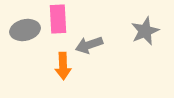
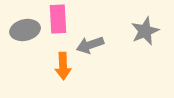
gray arrow: moved 1 px right
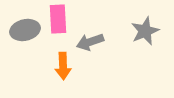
gray arrow: moved 3 px up
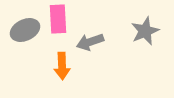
gray ellipse: rotated 12 degrees counterclockwise
orange arrow: moved 1 px left
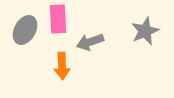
gray ellipse: rotated 36 degrees counterclockwise
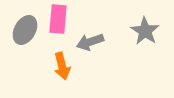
pink rectangle: rotated 8 degrees clockwise
gray star: rotated 16 degrees counterclockwise
orange arrow: rotated 12 degrees counterclockwise
